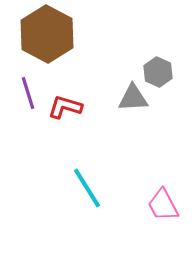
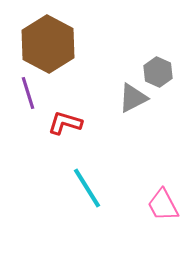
brown hexagon: moved 1 px right, 10 px down
gray triangle: rotated 24 degrees counterclockwise
red L-shape: moved 16 px down
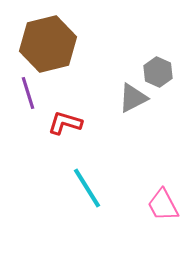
brown hexagon: rotated 18 degrees clockwise
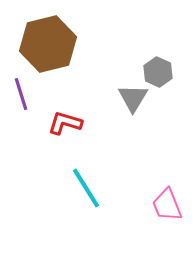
purple line: moved 7 px left, 1 px down
gray triangle: rotated 32 degrees counterclockwise
cyan line: moved 1 px left
pink trapezoid: moved 4 px right; rotated 6 degrees clockwise
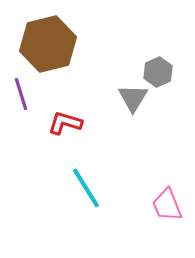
gray hexagon: rotated 12 degrees clockwise
